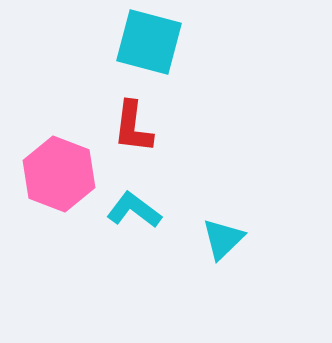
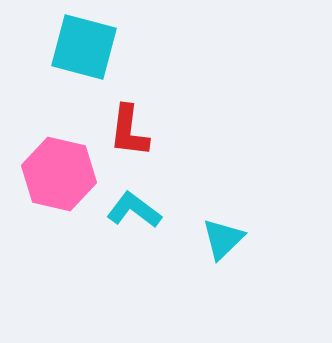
cyan square: moved 65 px left, 5 px down
red L-shape: moved 4 px left, 4 px down
pink hexagon: rotated 8 degrees counterclockwise
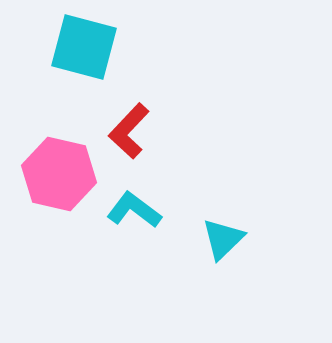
red L-shape: rotated 36 degrees clockwise
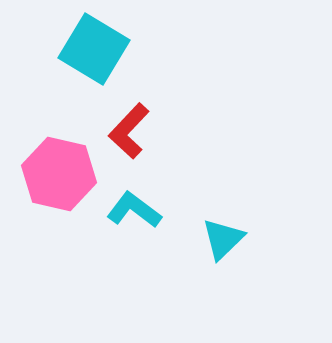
cyan square: moved 10 px right, 2 px down; rotated 16 degrees clockwise
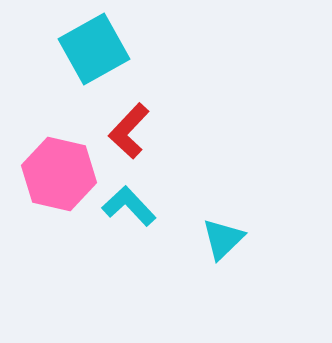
cyan square: rotated 30 degrees clockwise
cyan L-shape: moved 5 px left, 4 px up; rotated 10 degrees clockwise
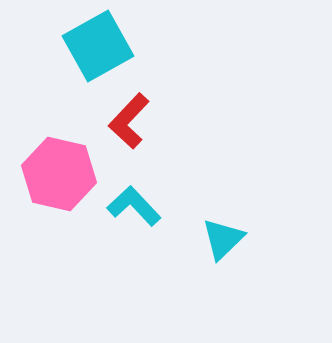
cyan square: moved 4 px right, 3 px up
red L-shape: moved 10 px up
cyan L-shape: moved 5 px right
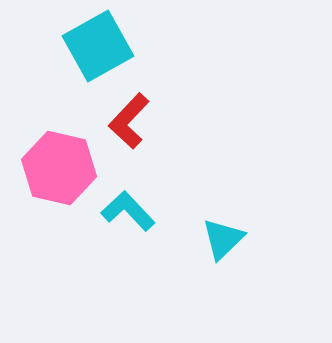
pink hexagon: moved 6 px up
cyan L-shape: moved 6 px left, 5 px down
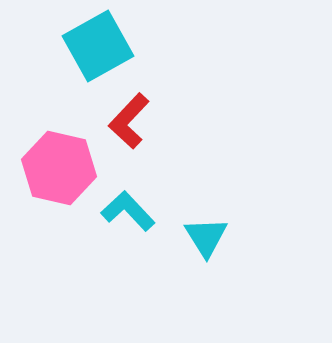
cyan triangle: moved 17 px left, 2 px up; rotated 18 degrees counterclockwise
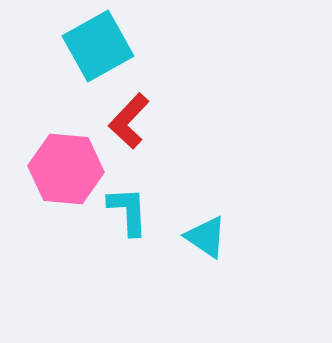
pink hexagon: moved 7 px right, 1 px down; rotated 8 degrees counterclockwise
cyan L-shape: rotated 40 degrees clockwise
cyan triangle: rotated 24 degrees counterclockwise
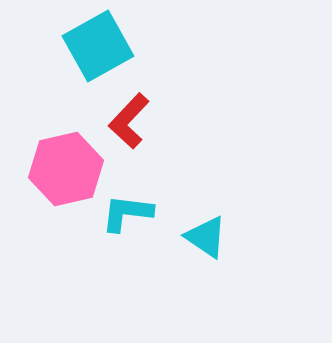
pink hexagon: rotated 18 degrees counterclockwise
cyan L-shape: moved 1 px left, 2 px down; rotated 80 degrees counterclockwise
